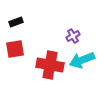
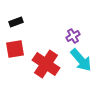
cyan arrow: moved 1 px left; rotated 110 degrees counterclockwise
red cross: moved 4 px left, 1 px up; rotated 24 degrees clockwise
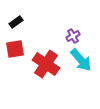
black rectangle: rotated 16 degrees counterclockwise
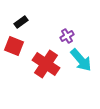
black rectangle: moved 5 px right
purple cross: moved 6 px left
red square: moved 1 px left, 3 px up; rotated 30 degrees clockwise
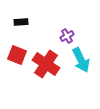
black rectangle: rotated 32 degrees clockwise
red square: moved 3 px right, 9 px down
cyan arrow: rotated 15 degrees clockwise
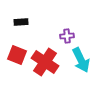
purple cross: rotated 24 degrees clockwise
red cross: moved 1 px left, 2 px up
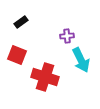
black rectangle: rotated 32 degrees counterclockwise
red cross: moved 15 px down; rotated 16 degrees counterclockwise
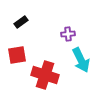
purple cross: moved 1 px right, 2 px up
red square: rotated 30 degrees counterclockwise
red cross: moved 2 px up
